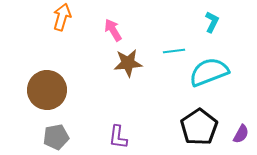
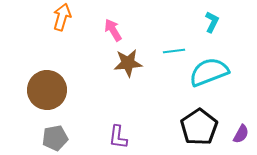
gray pentagon: moved 1 px left, 1 px down
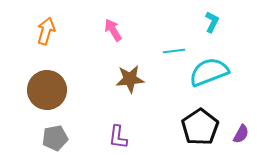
orange arrow: moved 16 px left, 14 px down
brown star: moved 2 px right, 16 px down
black pentagon: moved 1 px right
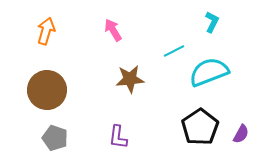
cyan line: rotated 20 degrees counterclockwise
gray pentagon: rotated 30 degrees clockwise
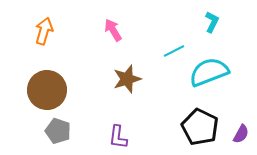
orange arrow: moved 2 px left
brown star: moved 3 px left; rotated 12 degrees counterclockwise
black pentagon: rotated 12 degrees counterclockwise
gray pentagon: moved 3 px right, 7 px up
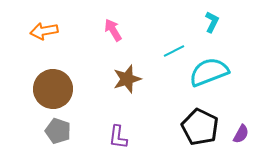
orange arrow: rotated 116 degrees counterclockwise
brown circle: moved 6 px right, 1 px up
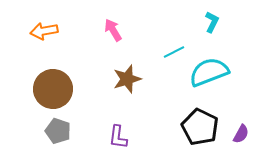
cyan line: moved 1 px down
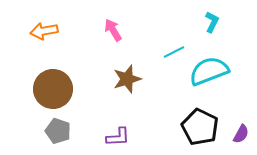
cyan semicircle: moved 1 px up
purple L-shape: rotated 100 degrees counterclockwise
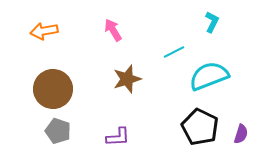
cyan semicircle: moved 5 px down
purple semicircle: rotated 12 degrees counterclockwise
